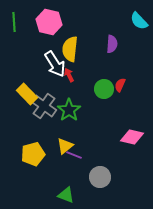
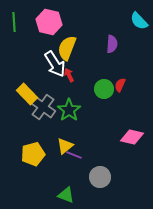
yellow semicircle: moved 3 px left, 1 px up; rotated 15 degrees clockwise
gray cross: moved 1 px left, 1 px down
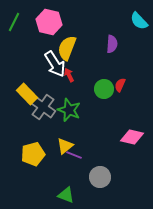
green line: rotated 30 degrees clockwise
green star: rotated 15 degrees counterclockwise
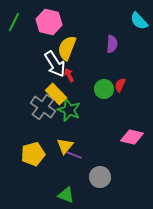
yellow rectangle: moved 29 px right
yellow triangle: rotated 12 degrees counterclockwise
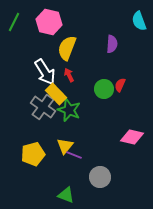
cyan semicircle: rotated 24 degrees clockwise
white arrow: moved 10 px left, 8 px down
